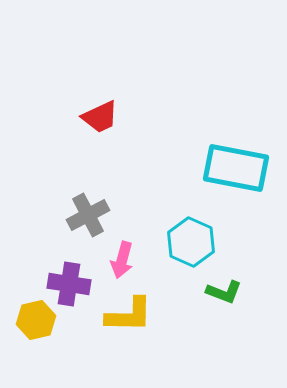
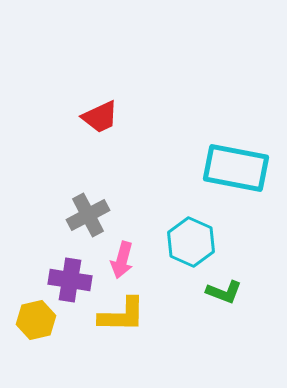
purple cross: moved 1 px right, 4 px up
yellow L-shape: moved 7 px left
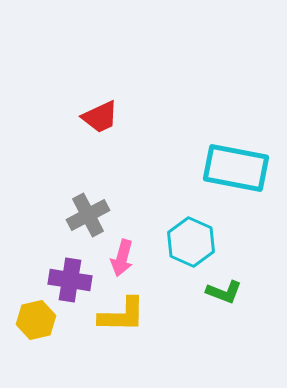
pink arrow: moved 2 px up
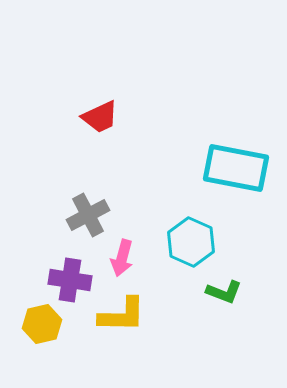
yellow hexagon: moved 6 px right, 4 px down
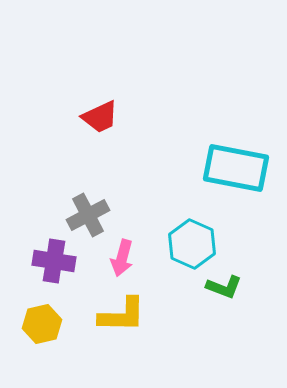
cyan hexagon: moved 1 px right, 2 px down
purple cross: moved 16 px left, 19 px up
green L-shape: moved 5 px up
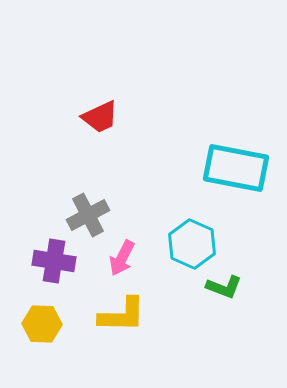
pink arrow: rotated 12 degrees clockwise
yellow hexagon: rotated 15 degrees clockwise
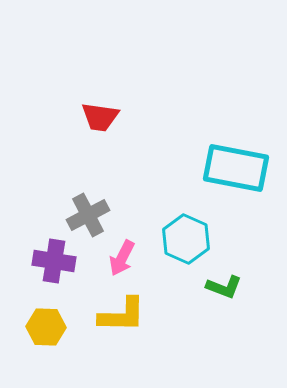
red trapezoid: rotated 33 degrees clockwise
cyan hexagon: moved 6 px left, 5 px up
yellow hexagon: moved 4 px right, 3 px down
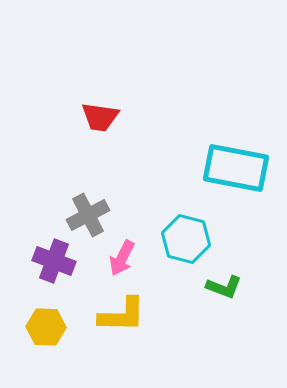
cyan hexagon: rotated 9 degrees counterclockwise
purple cross: rotated 12 degrees clockwise
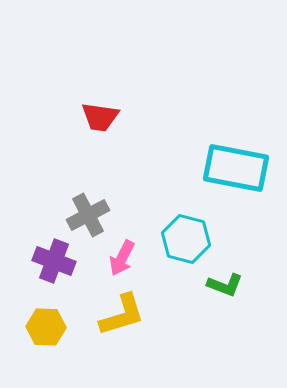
green L-shape: moved 1 px right, 2 px up
yellow L-shape: rotated 18 degrees counterclockwise
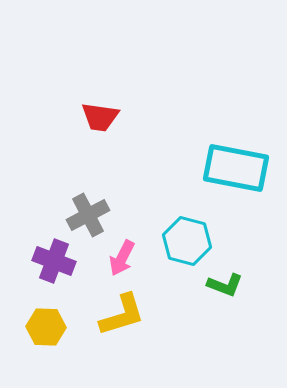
cyan hexagon: moved 1 px right, 2 px down
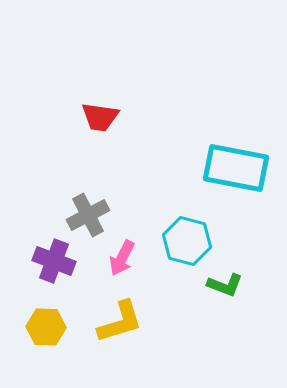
yellow L-shape: moved 2 px left, 7 px down
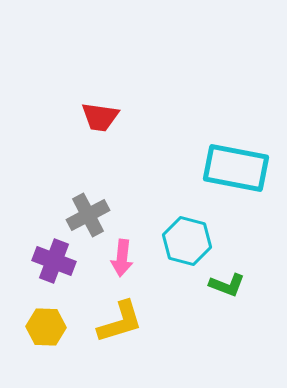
pink arrow: rotated 21 degrees counterclockwise
green L-shape: moved 2 px right
